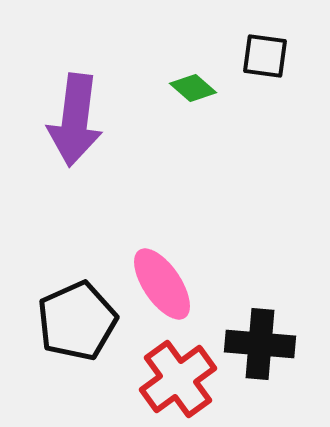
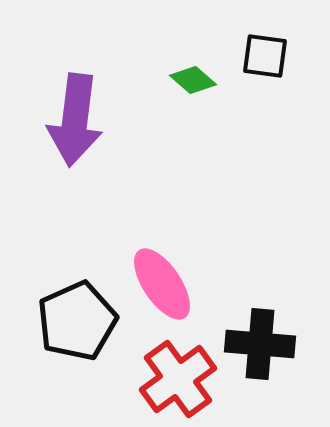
green diamond: moved 8 px up
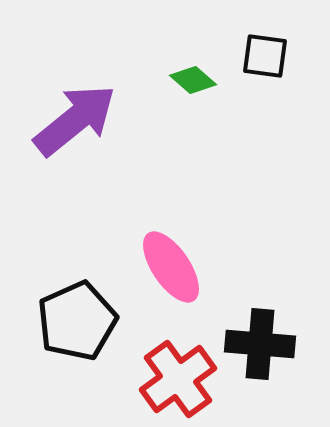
purple arrow: rotated 136 degrees counterclockwise
pink ellipse: moved 9 px right, 17 px up
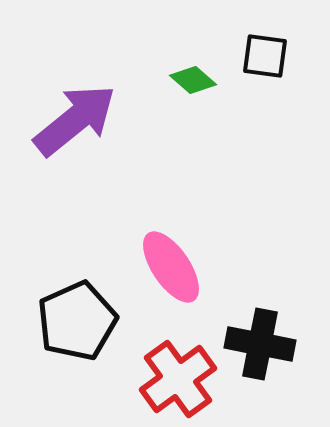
black cross: rotated 6 degrees clockwise
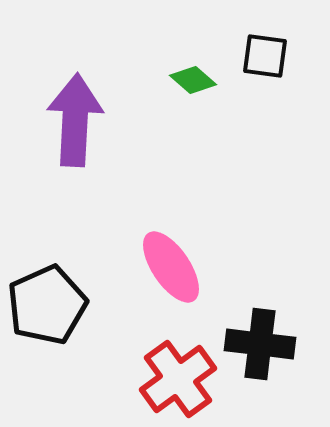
purple arrow: rotated 48 degrees counterclockwise
black pentagon: moved 30 px left, 16 px up
black cross: rotated 4 degrees counterclockwise
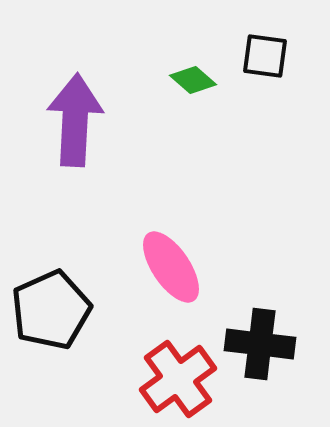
black pentagon: moved 4 px right, 5 px down
